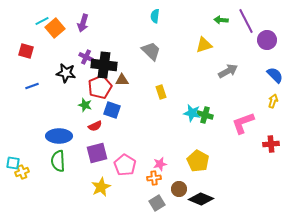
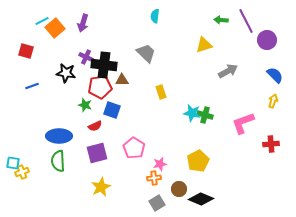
gray trapezoid: moved 5 px left, 2 px down
red pentagon: rotated 15 degrees clockwise
yellow pentagon: rotated 15 degrees clockwise
pink pentagon: moved 9 px right, 17 px up
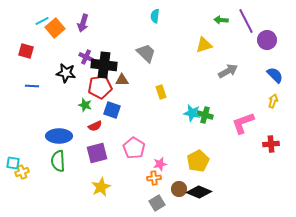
blue line: rotated 24 degrees clockwise
black diamond: moved 2 px left, 7 px up
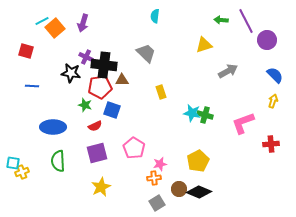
black star: moved 5 px right
blue ellipse: moved 6 px left, 9 px up
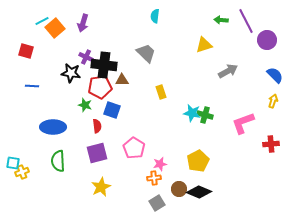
red semicircle: moved 2 px right; rotated 72 degrees counterclockwise
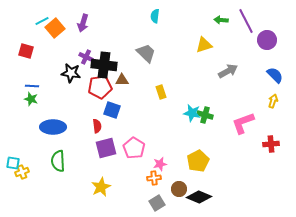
green star: moved 54 px left, 6 px up
purple square: moved 9 px right, 5 px up
black diamond: moved 5 px down
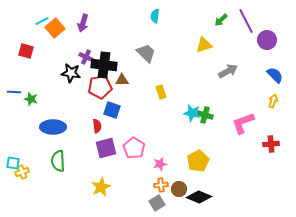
green arrow: rotated 48 degrees counterclockwise
blue line: moved 18 px left, 6 px down
orange cross: moved 7 px right, 7 px down
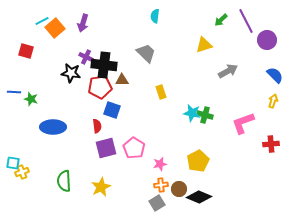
green semicircle: moved 6 px right, 20 px down
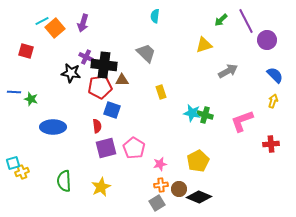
pink L-shape: moved 1 px left, 2 px up
cyan square: rotated 24 degrees counterclockwise
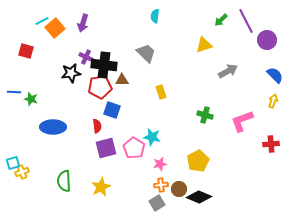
black star: rotated 18 degrees counterclockwise
cyan star: moved 40 px left, 24 px down
